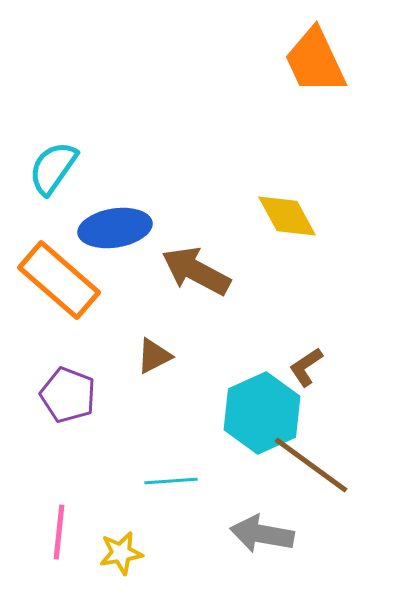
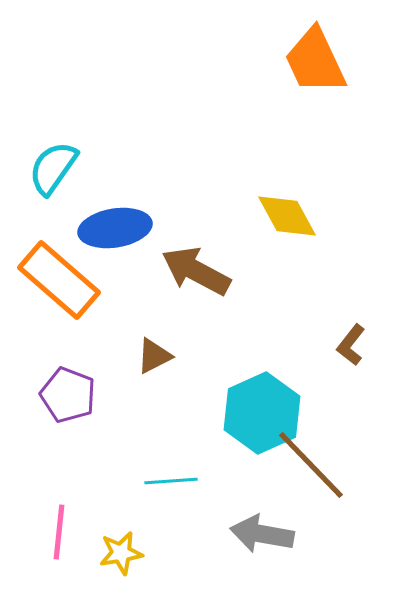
brown L-shape: moved 45 px right, 22 px up; rotated 18 degrees counterclockwise
brown line: rotated 10 degrees clockwise
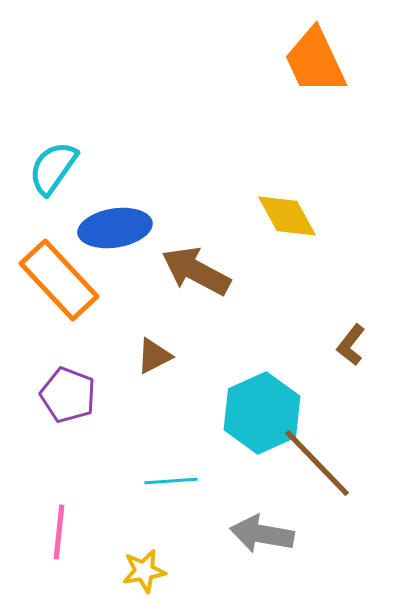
orange rectangle: rotated 6 degrees clockwise
brown line: moved 6 px right, 2 px up
yellow star: moved 23 px right, 18 px down
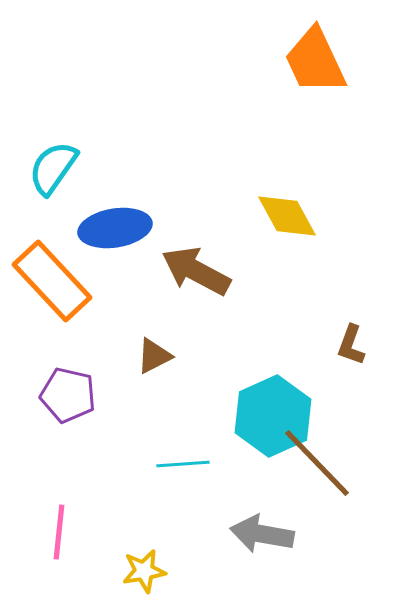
orange rectangle: moved 7 px left, 1 px down
brown L-shape: rotated 18 degrees counterclockwise
purple pentagon: rotated 8 degrees counterclockwise
cyan hexagon: moved 11 px right, 3 px down
cyan line: moved 12 px right, 17 px up
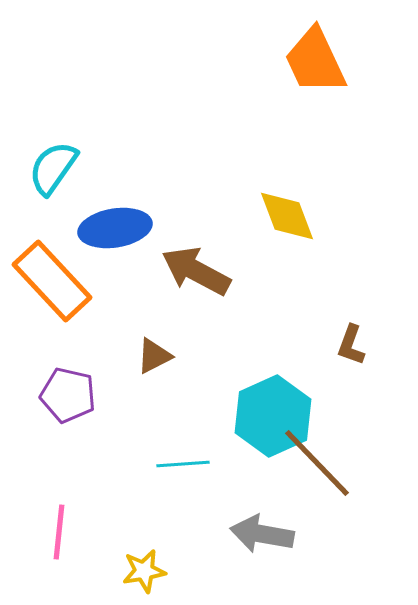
yellow diamond: rotated 8 degrees clockwise
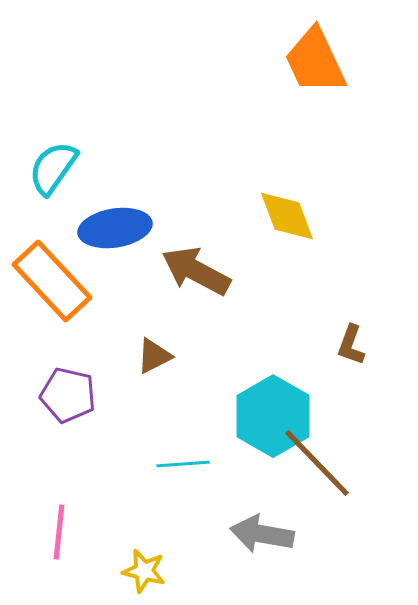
cyan hexagon: rotated 6 degrees counterclockwise
yellow star: rotated 24 degrees clockwise
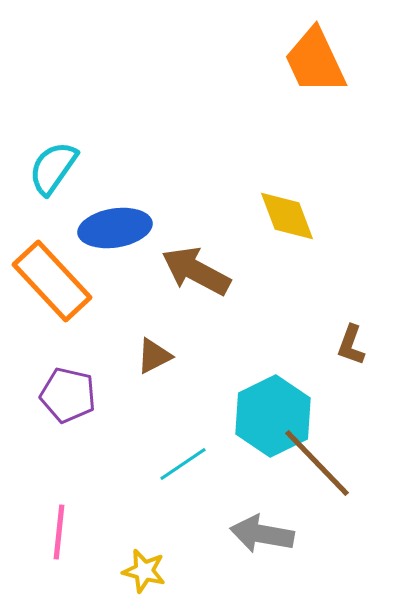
cyan hexagon: rotated 4 degrees clockwise
cyan line: rotated 30 degrees counterclockwise
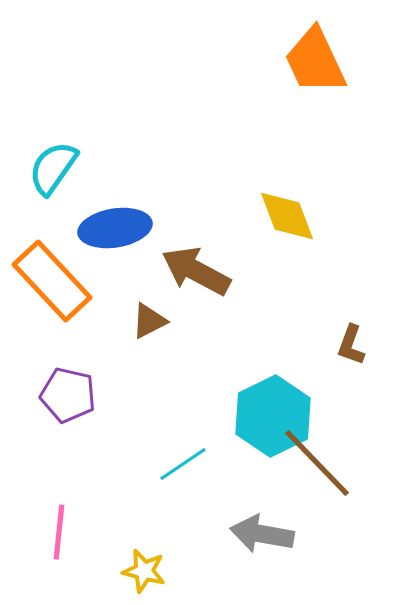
brown triangle: moved 5 px left, 35 px up
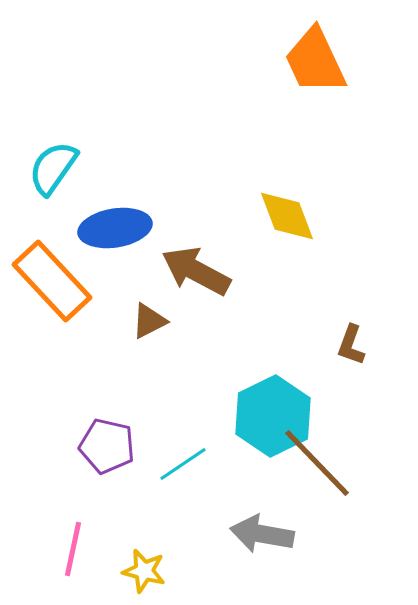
purple pentagon: moved 39 px right, 51 px down
pink line: moved 14 px right, 17 px down; rotated 6 degrees clockwise
